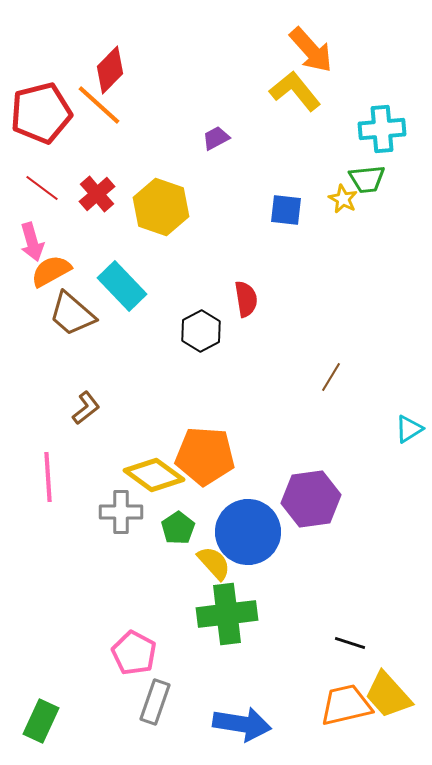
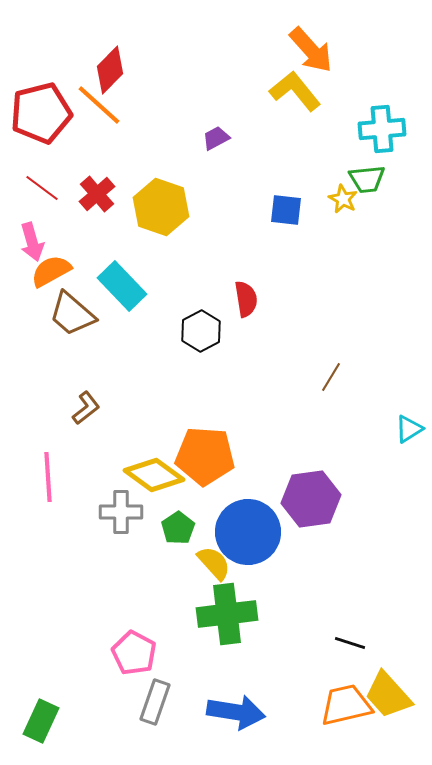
blue arrow: moved 6 px left, 12 px up
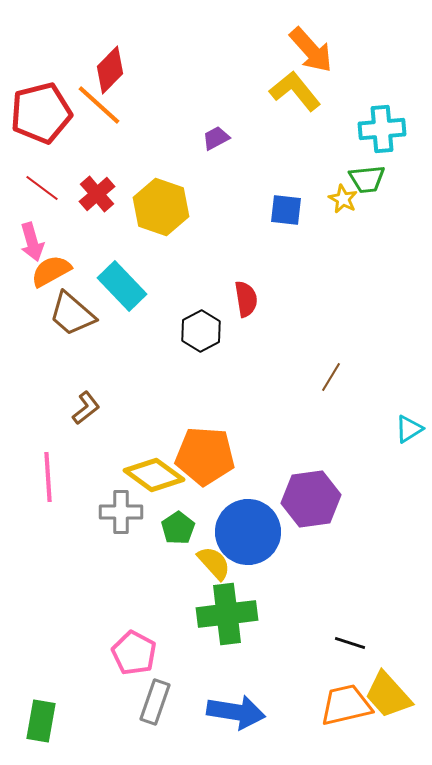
green rectangle: rotated 15 degrees counterclockwise
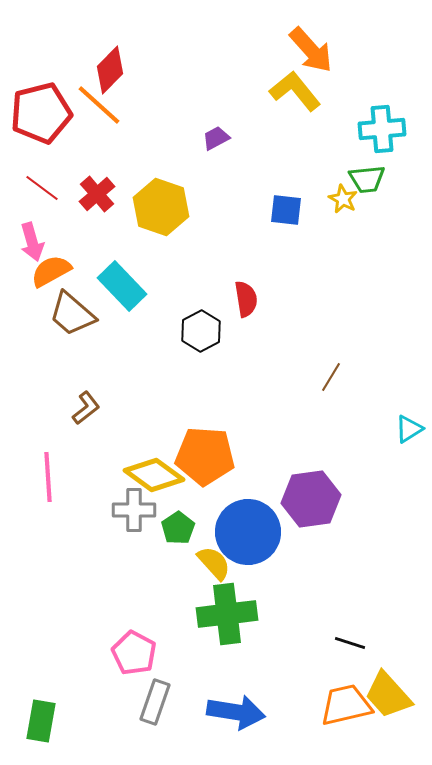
gray cross: moved 13 px right, 2 px up
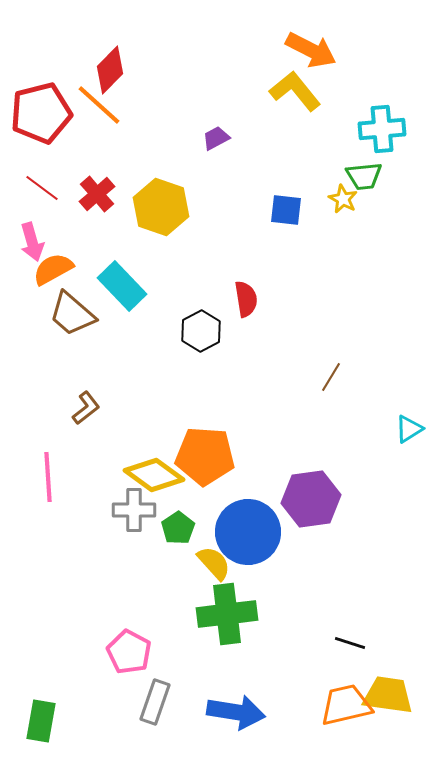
orange arrow: rotated 21 degrees counterclockwise
green trapezoid: moved 3 px left, 3 px up
orange semicircle: moved 2 px right, 2 px up
pink pentagon: moved 5 px left, 1 px up
yellow trapezoid: rotated 140 degrees clockwise
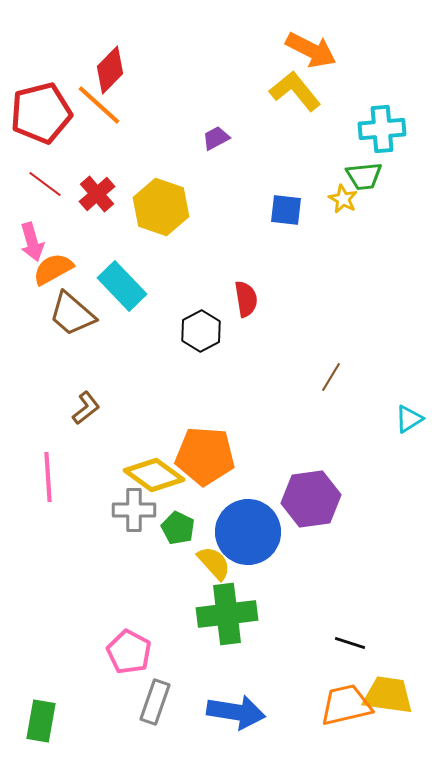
red line: moved 3 px right, 4 px up
cyan triangle: moved 10 px up
green pentagon: rotated 12 degrees counterclockwise
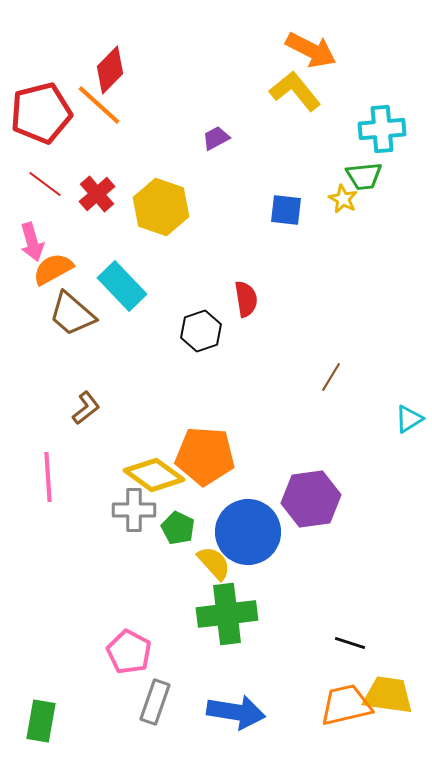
black hexagon: rotated 9 degrees clockwise
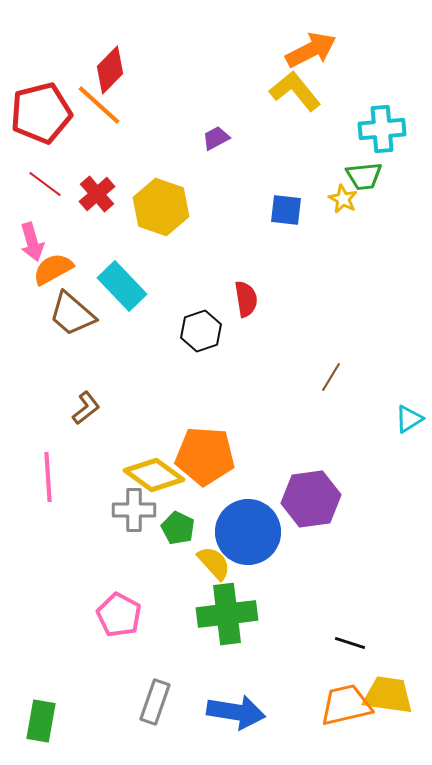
orange arrow: rotated 54 degrees counterclockwise
pink pentagon: moved 10 px left, 37 px up
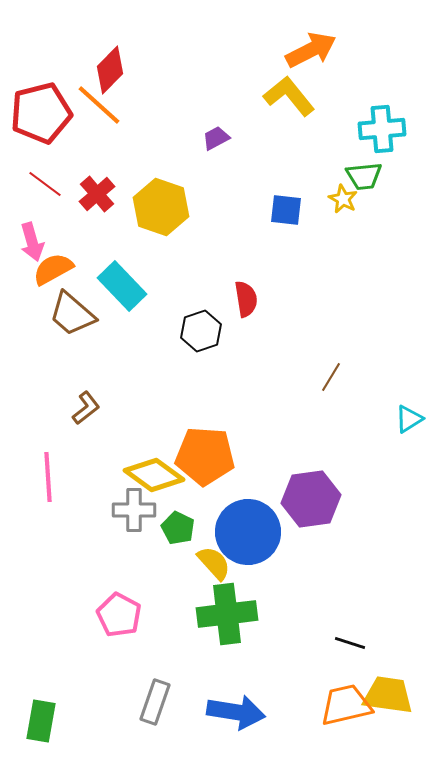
yellow L-shape: moved 6 px left, 5 px down
